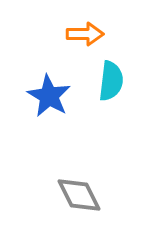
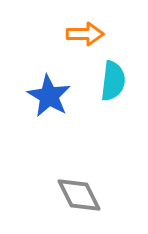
cyan semicircle: moved 2 px right
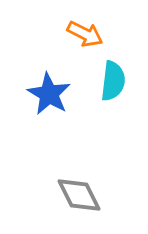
orange arrow: rotated 27 degrees clockwise
blue star: moved 2 px up
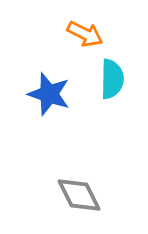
cyan semicircle: moved 1 px left, 2 px up; rotated 6 degrees counterclockwise
blue star: rotated 12 degrees counterclockwise
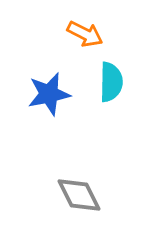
cyan semicircle: moved 1 px left, 3 px down
blue star: rotated 30 degrees counterclockwise
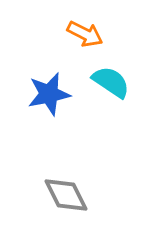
cyan semicircle: rotated 57 degrees counterclockwise
gray diamond: moved 13 px left
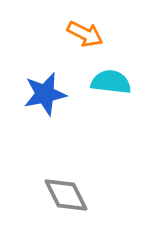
cyan semicircle: rotated 27 degrees counterclockwise
blue star: moved 4 px left
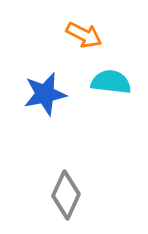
orange arrow: moved 1 px left, 1 px down
gray diamond: rotated 51 degrees clockwise
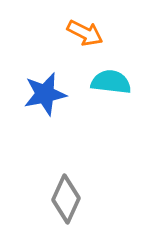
orange arrow: moved 1 px right, 2 px up
gray diamond: moved 4 px down
